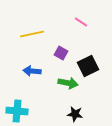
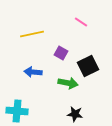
blue arrow: moved 1 px right, 1 px down
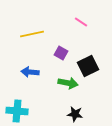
blue arrow: moved 3 px left
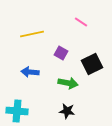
black square: moved 4 px right, 2 px up
black star: moved 8 px left, 3 px up
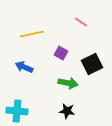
blue arrow: moved 6 px left, 5 px up; rotated 18 degrees clockwise
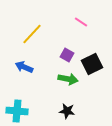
yellow line: rotated 35 degrees counterclockwise
purple square: moved 6 px right, 2 px down
green arrow: moved 4 px up
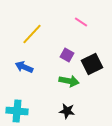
green arrow: moved 1 px right, 2 px down
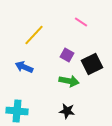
yellow line: moved 2 px right, 1 px down
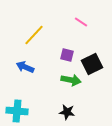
purple square: rotated 16 degrees counterclockwise
blue arrow: moved 1 px right
green arrow: moved 2 px right, 1 px up
black star: moved 1 px down
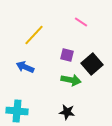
black square: rotated 15 degrees counterclockwise
